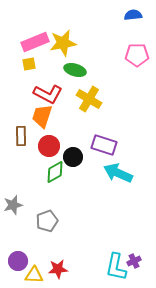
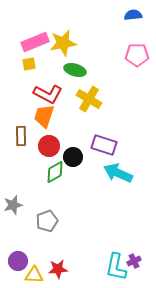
orange trapezoid: moved 2 px right
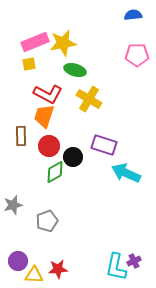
cyan arrow: moved 8 px right
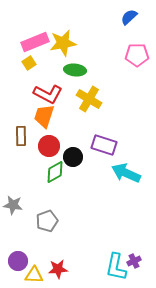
blue semicircle: moved 4 px left, 2 px down; rotated 36 degrees counterclockwise
yellow square: moved 1 px up; rotated 24 degrees counterclockwise
green ellipse: rotated 10 degrees counterclockwise
gray star: rotated 24 degrees clockwise
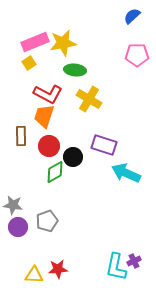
blue semicircle: moved 3 px right, 1 px up
purple circle: moved 34 px up
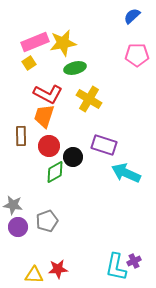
green ellipse: moved 2 px up; rotated 20 degrees counterclockwise
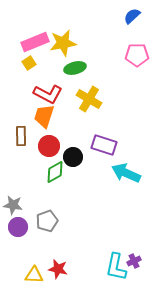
red star: rotated 18 degrees clockwise
